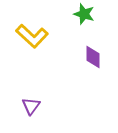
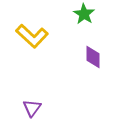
green star: rotated 15 degrees clockwise
purple triangle: moved 1 px right, 2 px down
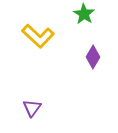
yellow L-shape: moved 6 px right
purple diamond: rotated 30 degrees clockwise
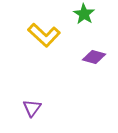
yellow L-shape: moved 6 px right, 1 px up
purple diamond: moved 1 px right; rotated 75 degrees clockwise
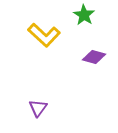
green star: moved 1 px down
purple triangle: moved 6 px right
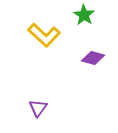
purple diamond: moved 1 px left, 1 px down
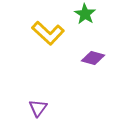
green star: moved 1 px right, 1 px up
yellow L-shape: moved 4 px right, 2 px up
